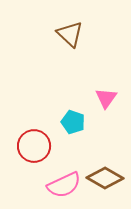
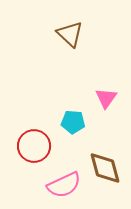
cyan pentagon: rotated 15 degrees counterclockwise
brown diamond: moved 10 px up; rotated 45 degrees clockwise
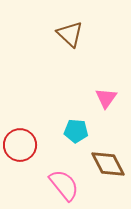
cyan pentagon: moved 3 px right, 9 px down
red circle: moved 14 px left, 1 px up
brown diamond: moved 3 px right, 4 px up; rotated 12 degrees counterclockwise
pink semicircle: rotated 104 degrees counterclockwise
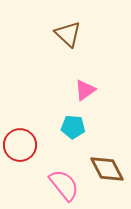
brown triangle: moved 2 px left
pink triangle: moved 21 px left, 8 px up; rotated 20 degrees clockwise
cyan pentagon: moved 3 px left, 4 px up
brown diamond: moved 1 px left, 5 px down
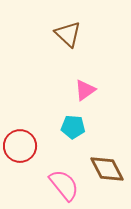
red circle: moved 1 px down
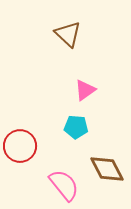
cyan pentagon: moved 3 px right
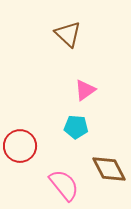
brown diamond: moved 2 px right
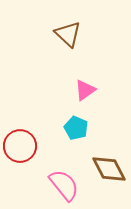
cyan pentagon: moved 1 px down; rotated 20 degrees clockwise
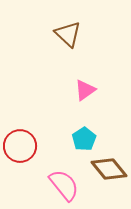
cyan pentagon: moved 8 px right, 11 px down; rotated 15 degrees clockwise
brown diamond: rotated 12 degrees counterclockwise
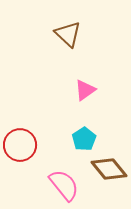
red circle: moved 1 px up
